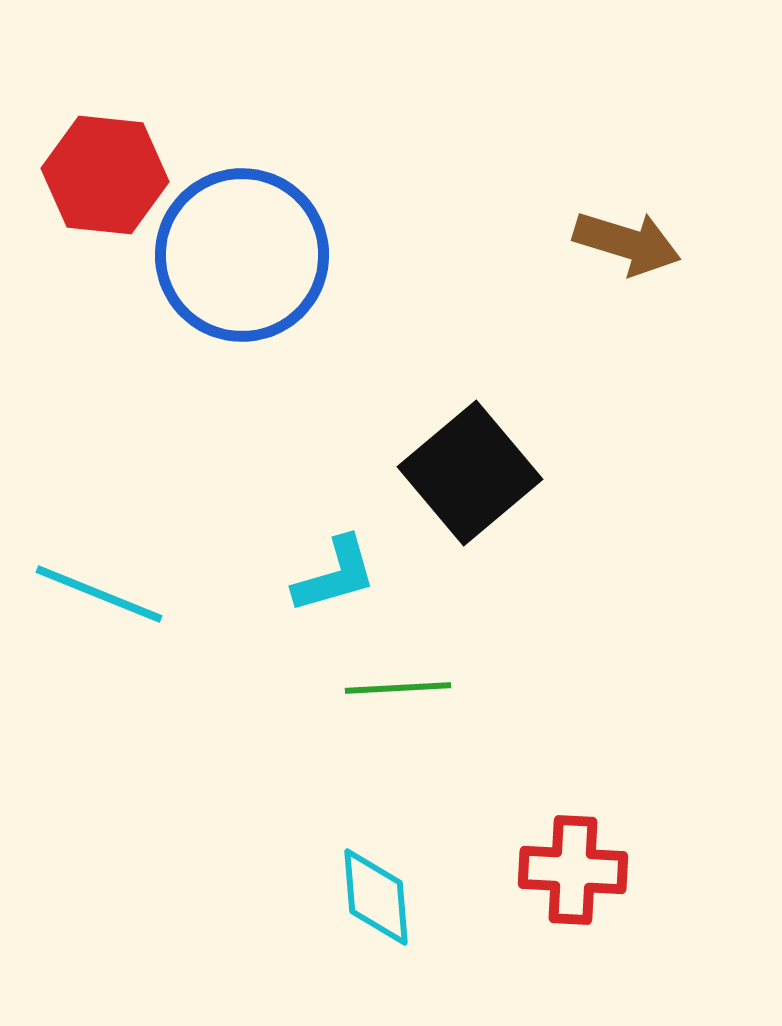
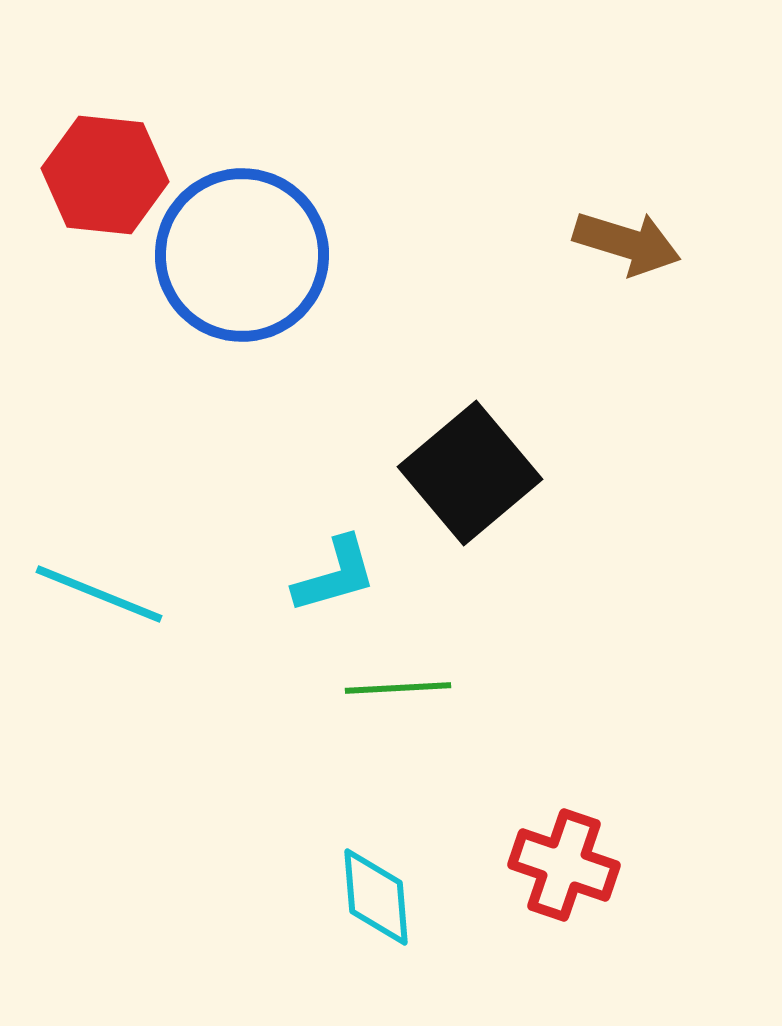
red cross: moved 9 px left, 5 px up; rotated 16 degrees clockwise
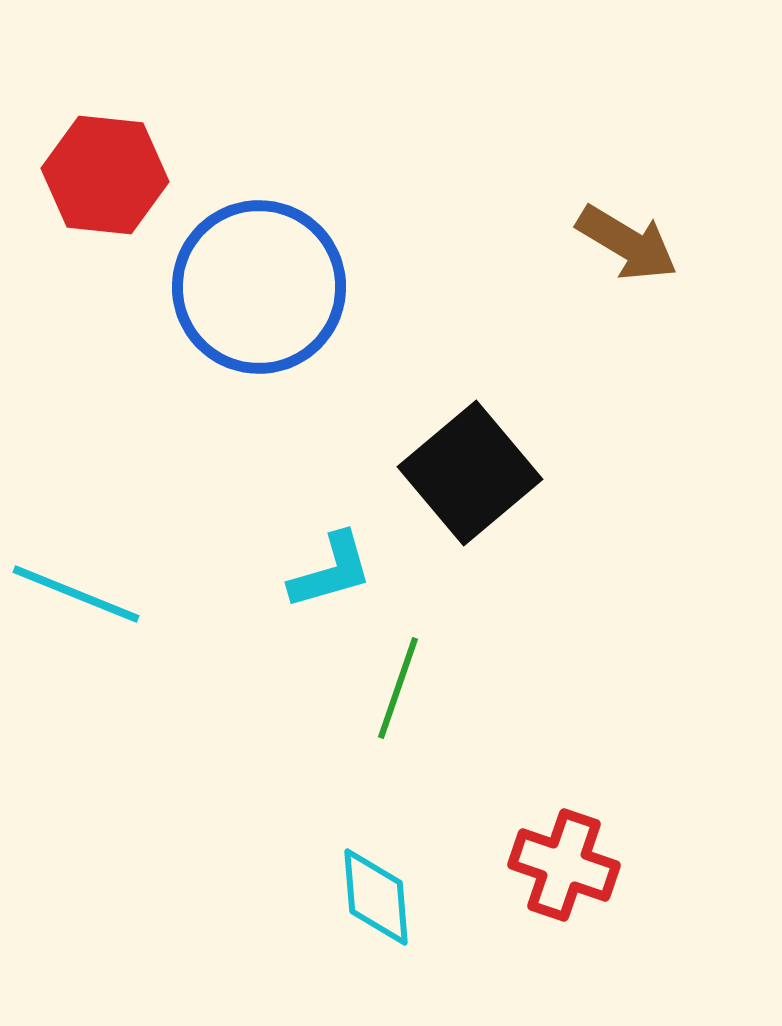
brown arrow: rotated 14 degrees clockwise
blue circle: moved 17 px right, 32 px down
cyan L-shape: moved 4 px left, 4 px up
cyan line: moved 23 px left
green line: rotated 68 degrees counterclockwise
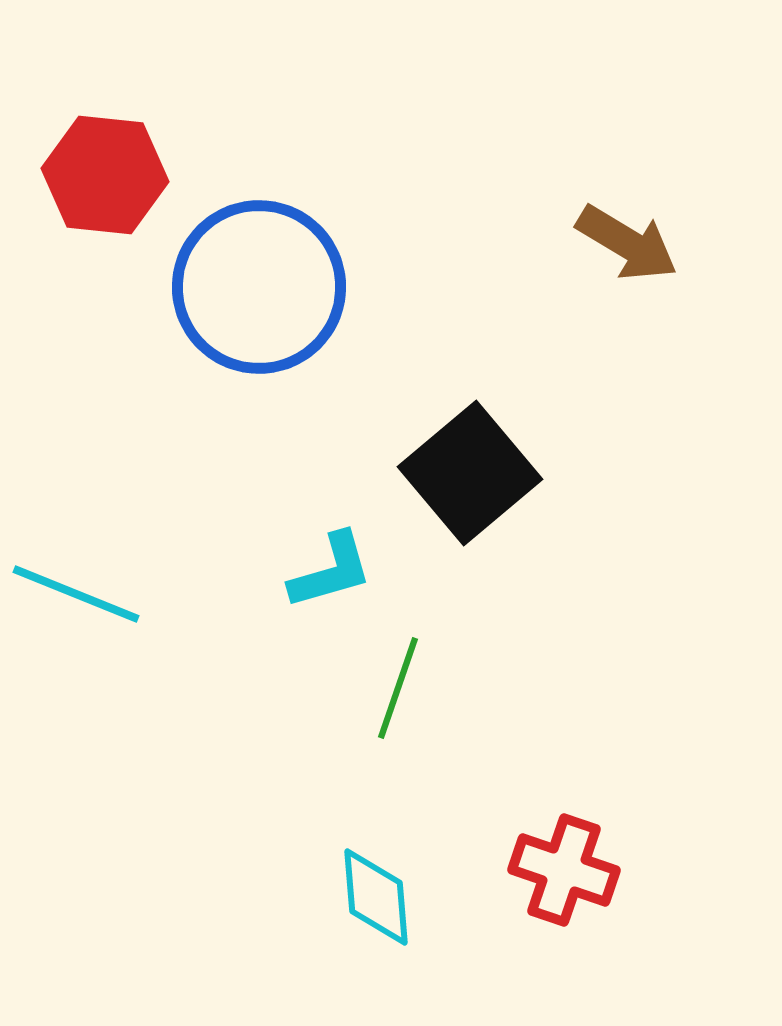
red cross: moved 5 px down
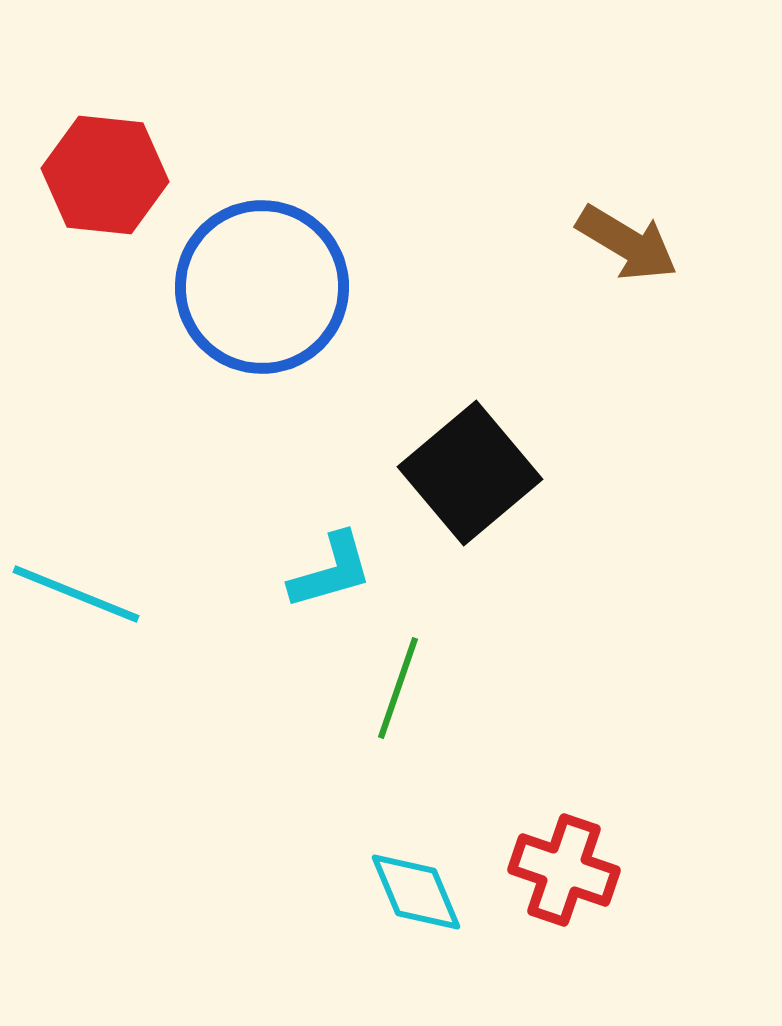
blue circle: moved 3 px right
cyan diamond: moved 40 px right, 5 px up; rotated 18 degrees counterclockwise
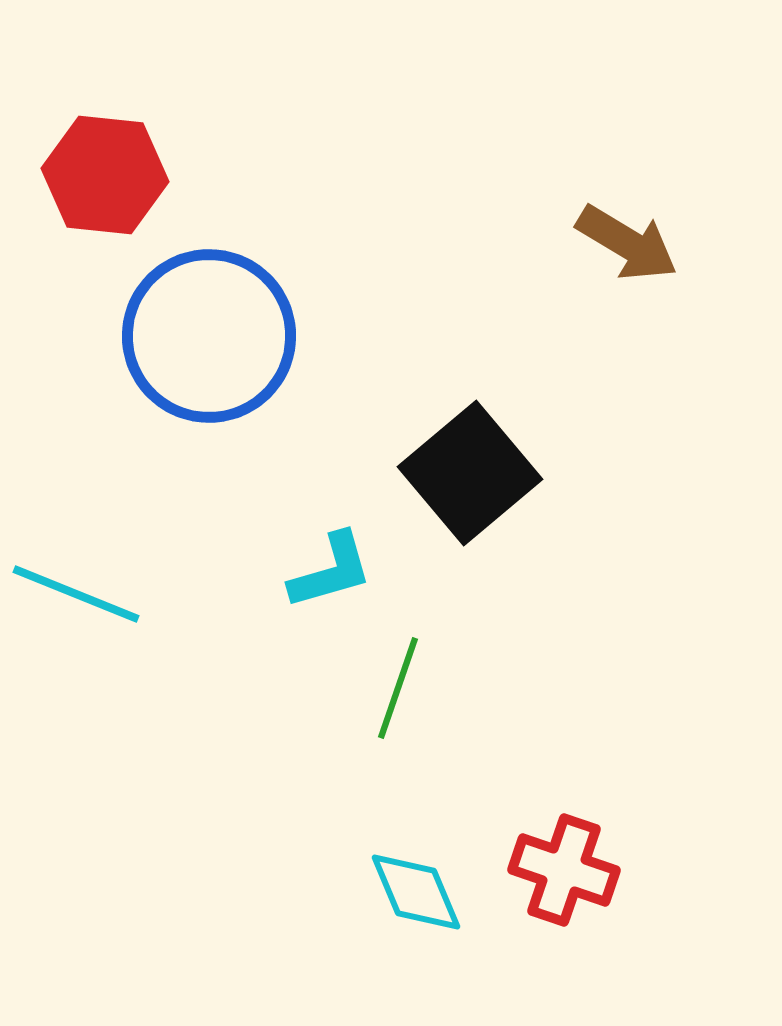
blue circle: moved 53 px left, 49 px down
